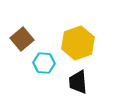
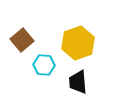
brown square: moved 1 px down
cyan hexagon: moved 2 px down
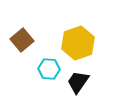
cyan hexagon: moved 5 px right, 4 px down
black trapezoid: rotated 40 degrees clockwise
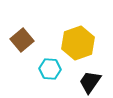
cyan hexagon: moved 1 px right
black trapezoid: moved 12 px right
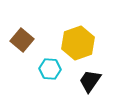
brown square: rotated 10 degrees counterclockwise
black trapezoid: moved 1 px up
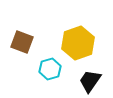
brown square: moved 2 px down; rotated 20 degrees counterclockwise
cyan hexagon: rotated 20 degrees counterclockwise
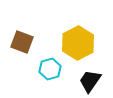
yellow hexagon: rotated 8 degrees counterclockwise
